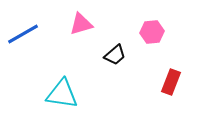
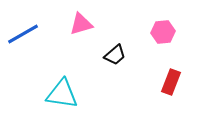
pink hexagon: moved 11 px right
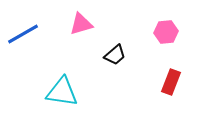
pink hexagon: moved 3 px right
cyan triangle: moved 2 px up
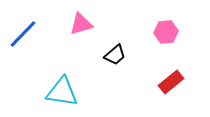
blue line: rotated 16 degrees counterclockwise
red rectangle: rotated 30 degrees clockwise
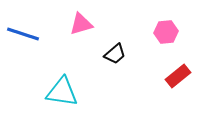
blue line: rotated 64 degrees clockwise
black trapezoid: moved 1 px up
red rectangle: moved 7 px right, 6 px up
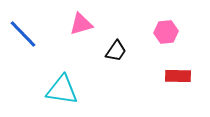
blue line: rotated 28 degrees clockwise
black trapezoid: moved 1 px right, 3 px up; rotated 15 degrees counterclockwise
red rectangle: rotated 40 degrees clockwise
cyan triangle: moved 2 px up
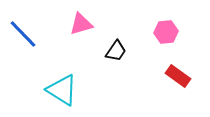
red rectangle: rotated 35 degrees clockwise
cyan triangle: rotated 24 degrees clockwise
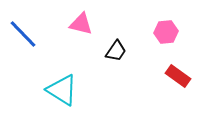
pink triangle: rotated 30 degrees clockwise
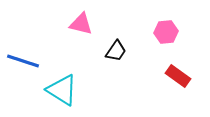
blue line: moved 27 px down; rotated 28 degrees counterclockwise
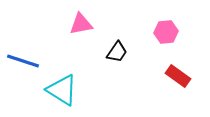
pink triangle: rotated 25 degrees counterclockwise
black trapezoid: moved 1 px right, 1 px down
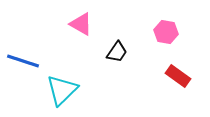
pink triangle: rotated 40 degrees clockwise
pink hexagon: rotated 15 degrees clockwise
cyan triangle: rotated 44 degrees clockwise
